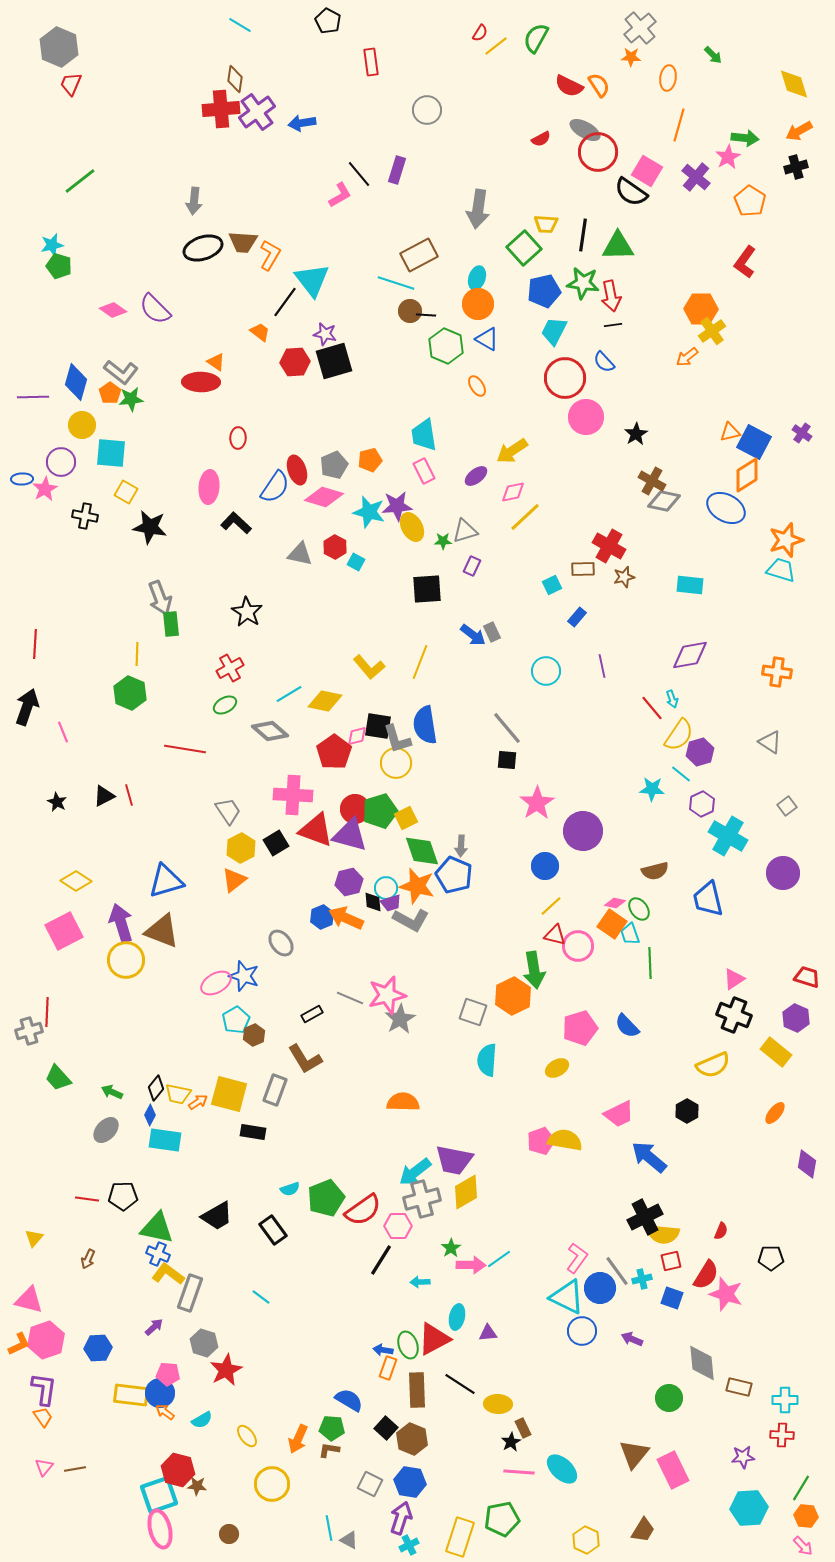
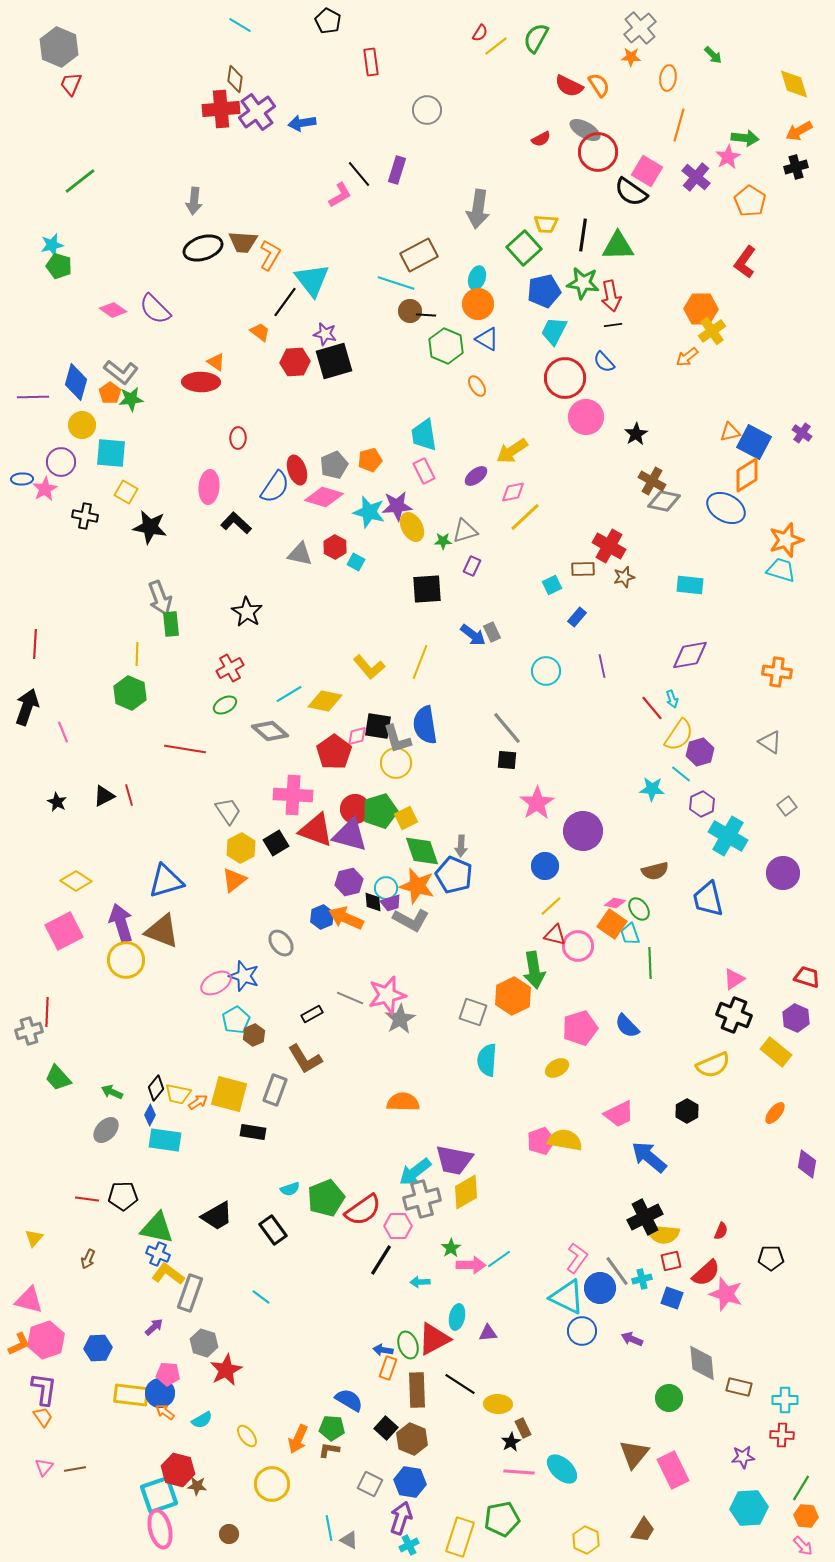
red semicircle at (706, 1275): moved 2 px up; rotated 16 degrees clockwise
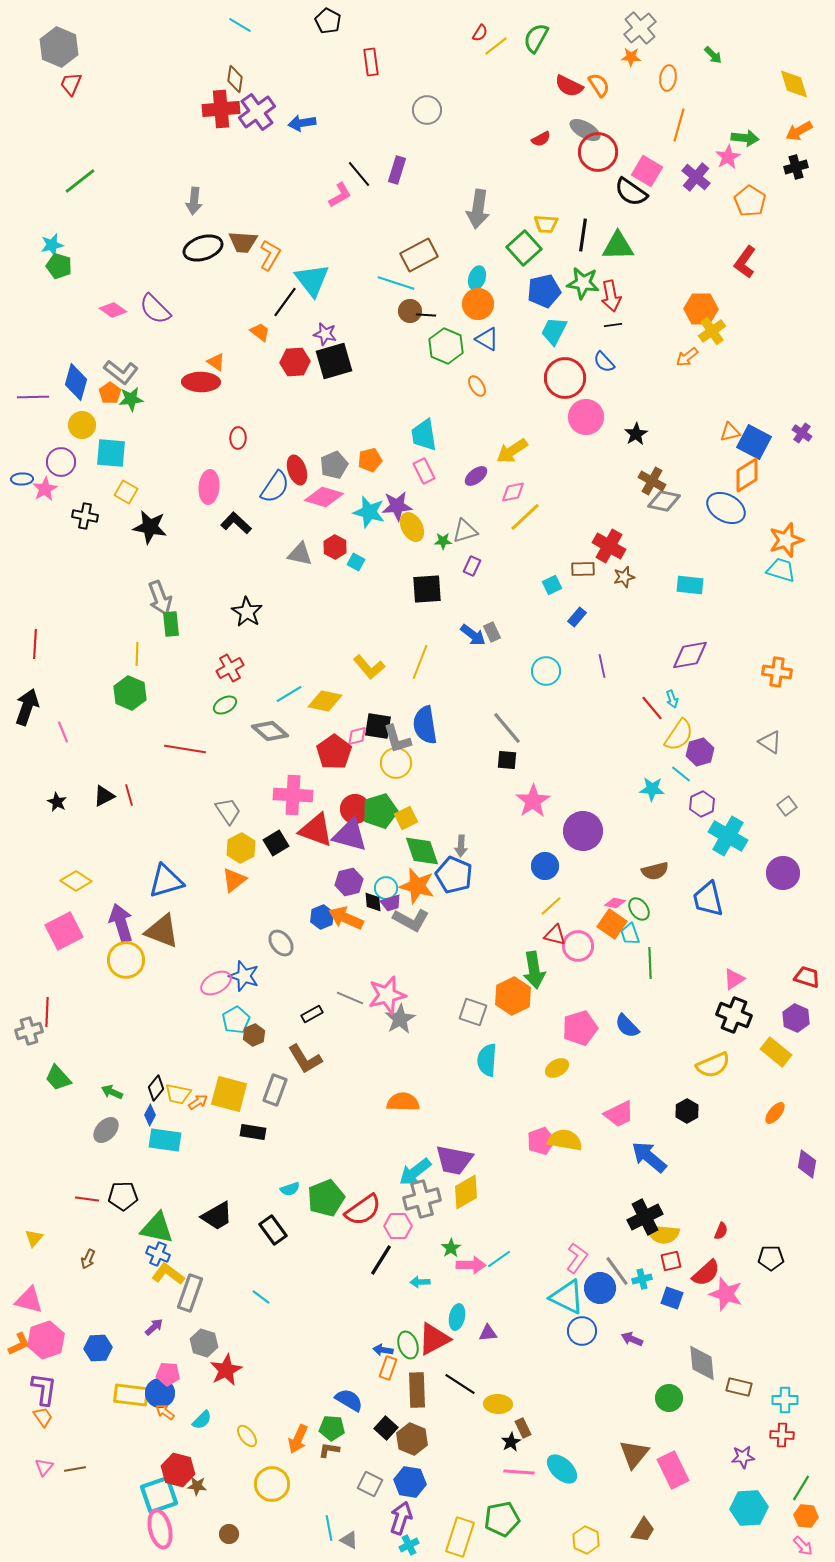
pink star at (537, 803): moved 4 px left, 2 px up
cyan semicircle at (202, 1420): rotated 15 degrees counterclockwise
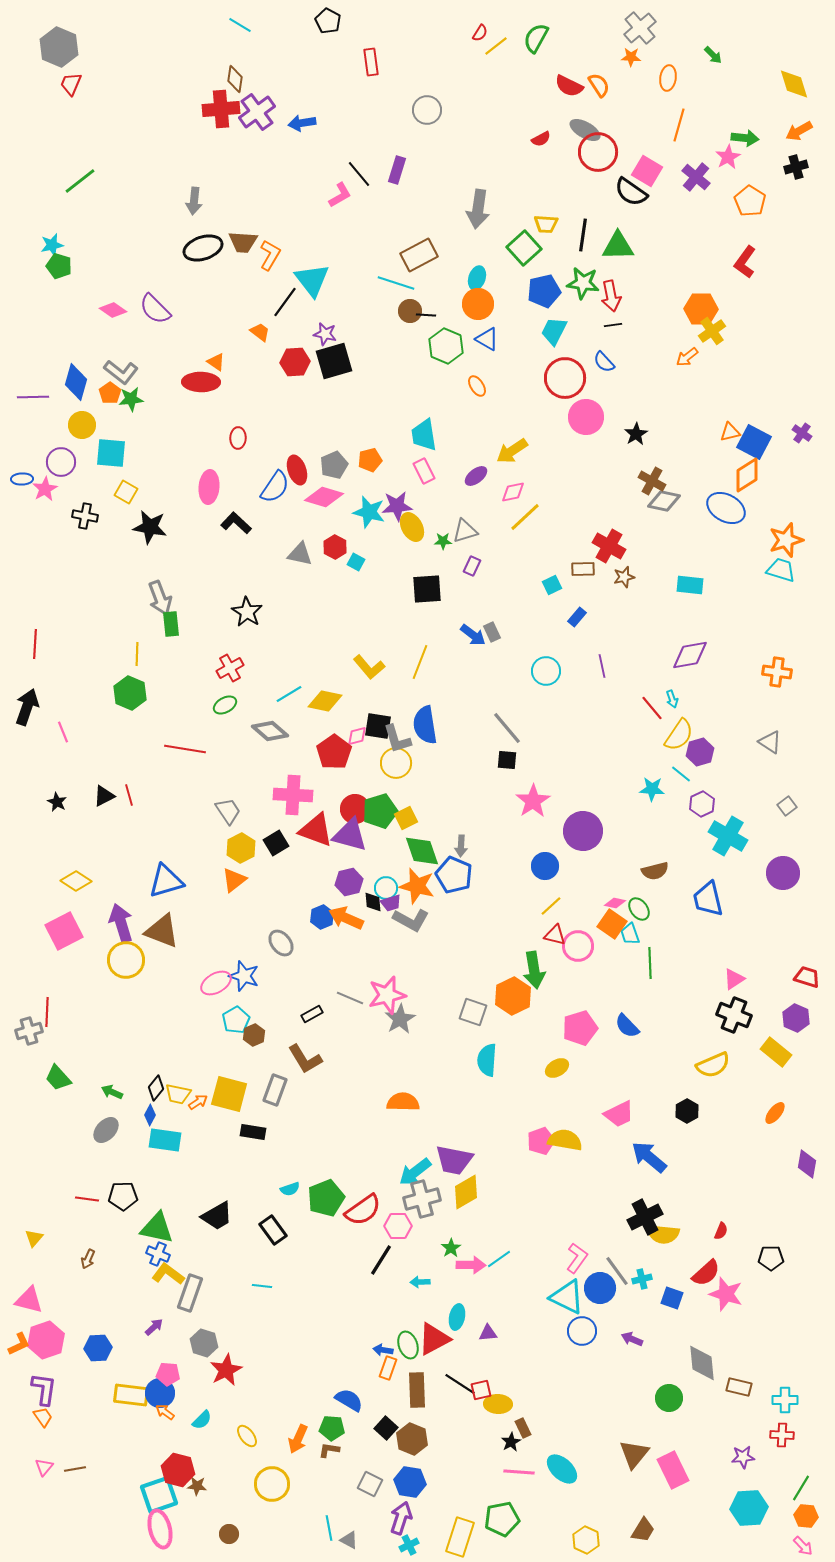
red square at (671, 1261): moved 190 px left, 129 px down
cyan line at (261, 1297): moved 1 px right, 11 px up; rotated 30 degrees counterclockwise
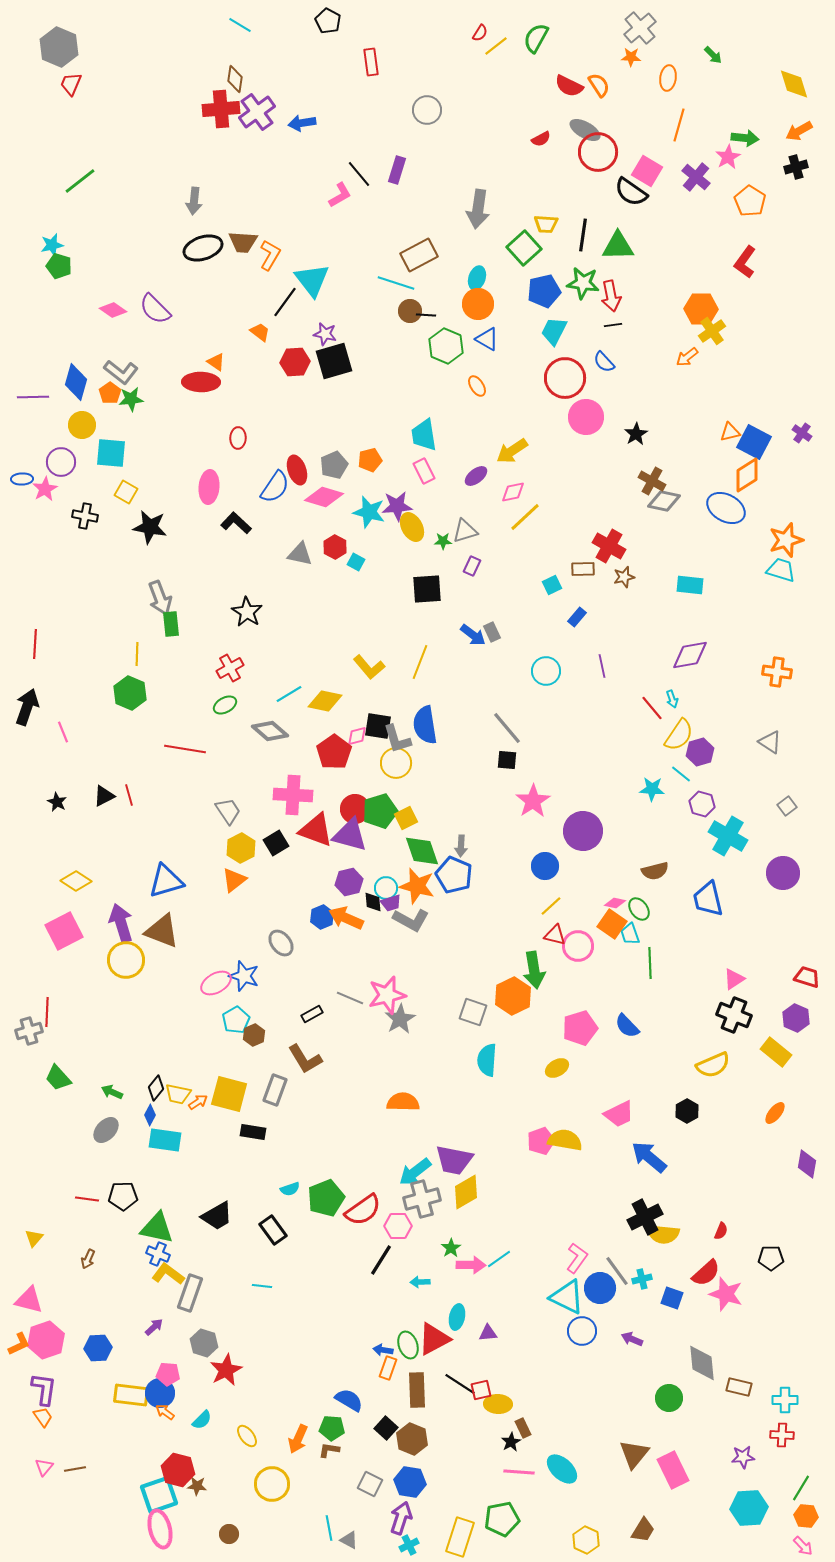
purple hexagon at (702, 804): rotated 20 degrees counterclockwise
